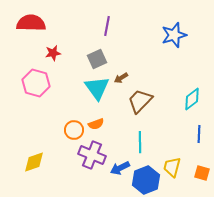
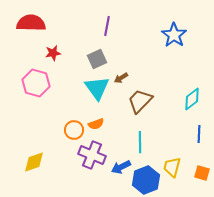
blue star: rotated 20 degrees counterclockwise
blue arrow: moved 1 px right, 1 px up
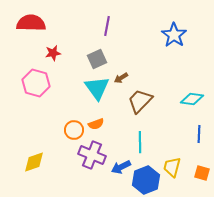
cyan diamond: rotated 45 degrees clockwise
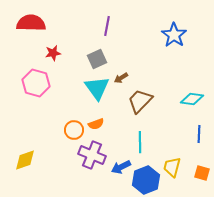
yellow diamond: moved 9 px left, 2 px up
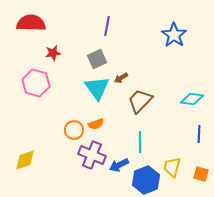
blue arrow: moved 2 px left, 2 px up
orange square: moved 1 px left, 1 px down
